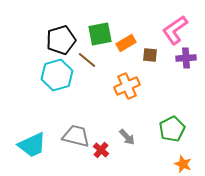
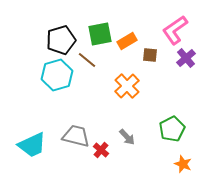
orange rectangle: moved 1 px right, 2 px up
purple cross: rotated 36 degrees counterclockwise
orange cross: rotated 20 degrees counterclockwise
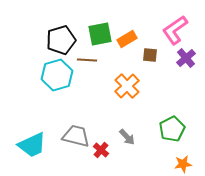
orange rectangle: moved 2 px up
brown line: rotated 36 degrees counterclockwise
orange star: rotated 30 degrees counterclockwise
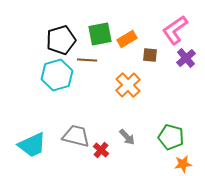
orange cross: moved 1 px right, 1 px up
green pentagon: moved 1 px left, 8 px down; rotated 30 degrees counterclockwise
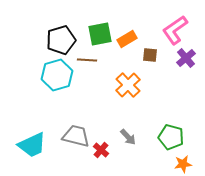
gray arrow: moved 1 px right
